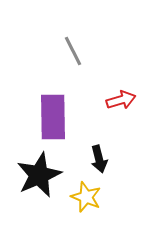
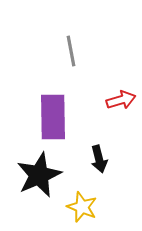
gray line: moved 2 px left; rotated 16 degrees clockwise
yellow star: moved 4 px left, 10 px down
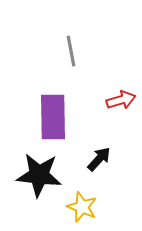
black arrow: rotated 124 degrees counterclockwise
black star: rotated 30 degrees clockwise
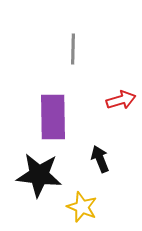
gray line: moved 2 px right, 2 px up; rotated 12 degrees clockwise
black arrow: moved 1 px right; rotated 64 degrees counterclockwise
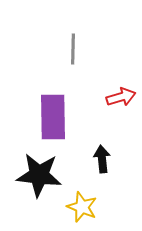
red arrow: moved 3 px up
black arrow: moved 2 px right; rotated 16 degrees clockwise
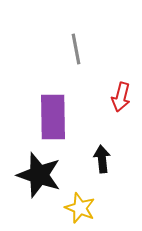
gray line: moved 3 px right; rotated 12 degrees counterclockwise
red arrow: rotated 120 degrees clockwise
black star: rotated 12 degrees clockwise
yellow star: moved 2 px left, 1 px down
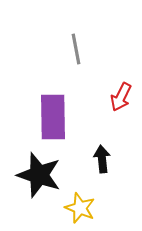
red arrow: rotated 12 degrees clockwise
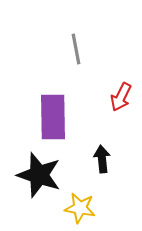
yellow star: rotated 12 degrees counterclockwise
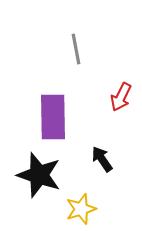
black arrow: rotated 28 degrees counterclockwise
yellow star: moved 1 px right, 1 px down; rotated 28 degrees counterclockwise
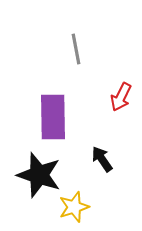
yellow star: moved 7 px left, 2 px up
